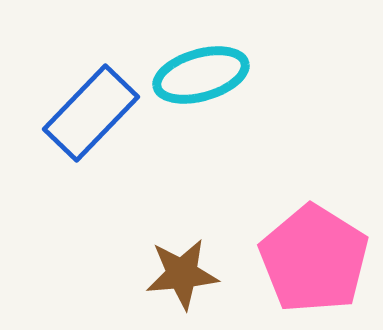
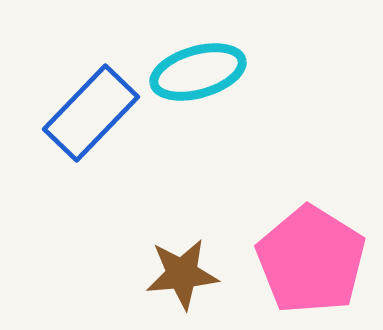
cyan ellipse: moved 3 px left, 3 px up
pink pentagon: moved 3 px left, 1 px down
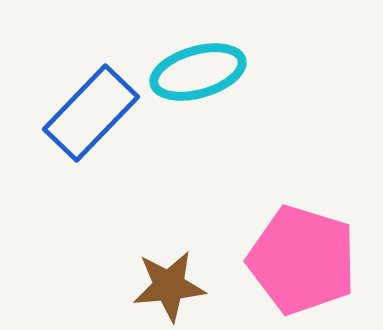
pink pentagon: moved 9 px left; rotated 15 degrees counterclockwise
brown star: moved 13 px left, 12 px down
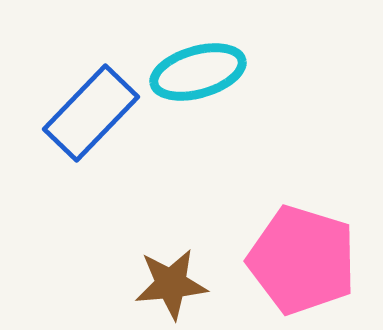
brown star: moved 2 px right, 2 px up
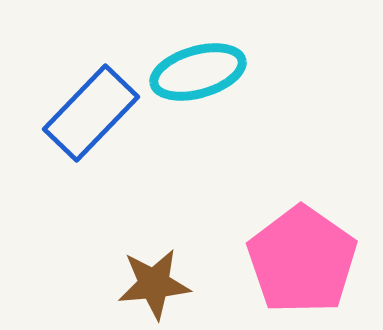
pink pentagon: rotated 18 degrees clockwise
brown star: moved 17 px left
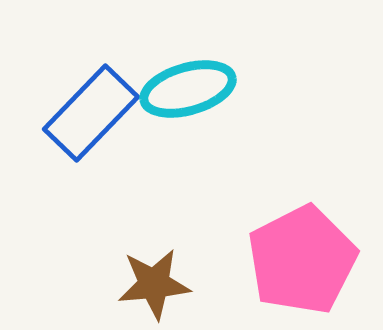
cyan ellipse: moved 10 px left, 17 px down
pink pentagon: rotated 10 degrees clockwise
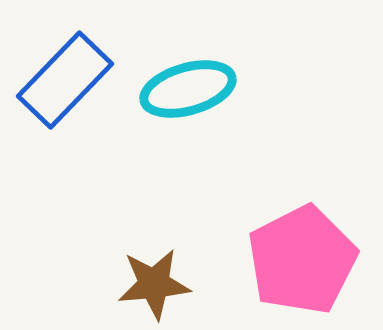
blue rectangle: moved 26 px left, 33 px up
